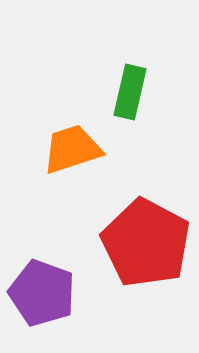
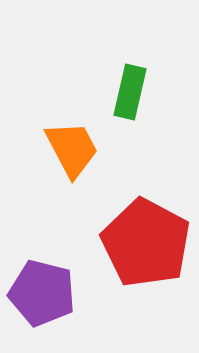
orange trapezoid: rotated 80 degrees clockwise
purple pentagon: rotated 6 degrees counterclockwise
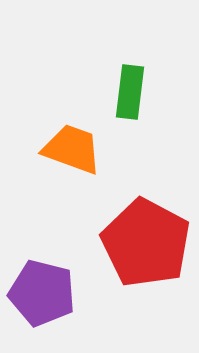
green rectangle: rotated 6 degrees counterclockwise
orange trapezoid: rotated 42 degrees counterclockwise
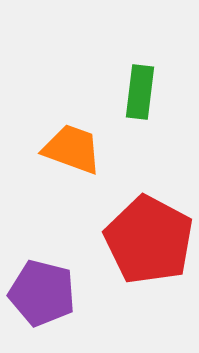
green rectangle: moved 10 px right
red pentagon: moved 3 px right, 3 px up
